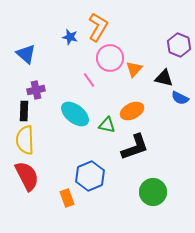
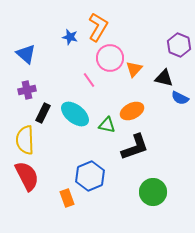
purple cross: moved 9 px left
black rectangle: moved 19 px right, 2 px down; rotated 24 degrees clockwise
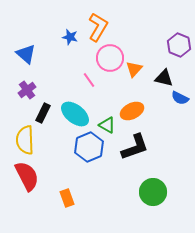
purple cross: rotated 24 degrees counterclockwise
green triangle: rotated 18 degrees clockwise
blue hexagon: moved 1 px left, 29 px up
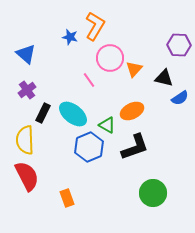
orange L-shape: moved 3 px left, 1 px up
purple hexagon: rotated 20 degrees counterclockwise
blue semicircle: rotated 60 degrees counterclockwise
cyan ellipse: moved 2 px left
green circle: moved 1 px down
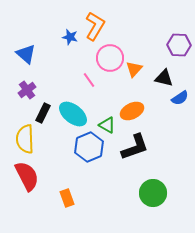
yellow semicircle: moved 1 px up
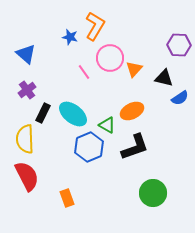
pink line: moved 5 px left, 8 px up
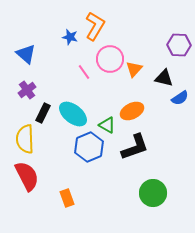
pink circle: moved 1 px down
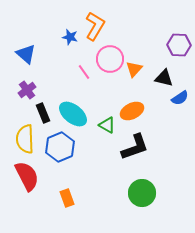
black rectangle: rotated 48 degrees counterclockwise
blue hexagon: moved 29 px left
green circle: moved 11 px left
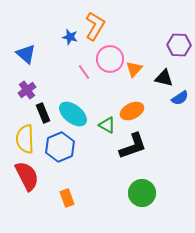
black L-shape: moved 2 px left, 1 px up
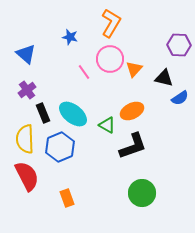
orange L-shape: moved 16 px right, 3 px up
